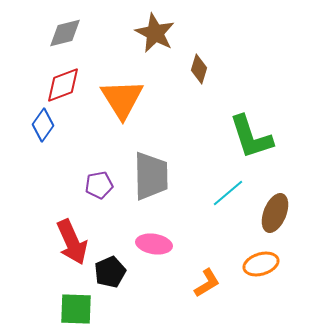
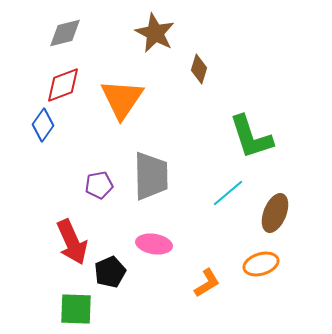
orange triangle: rotated 6 degrees clockwise
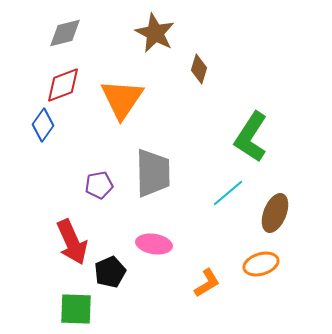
green L-shape: rotated 51 degrees clockwise
gray trapezoid: moved 2 px right, 3 px up
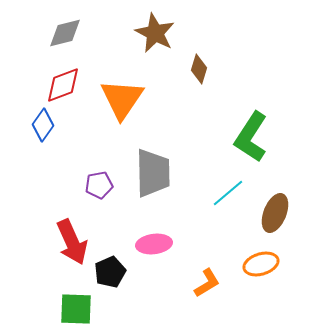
pink ellipse: rotated 16 degrees counterclockwise
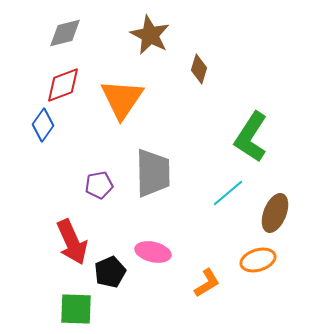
brown star: moved 5 px left, 2 px down
pink ellipse: moved 1 px left, 8 px down; rotated 20 degrees clockwise
orange ellipse: moved 3 px left, 4 px up
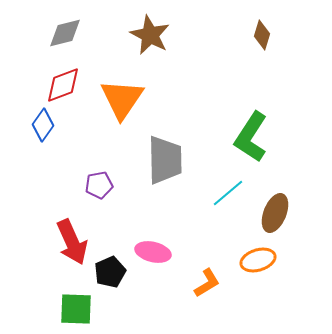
brown diamond: moved 63 px right, 34 px up
gray trapezoid: moved 12 px right, 13 px up
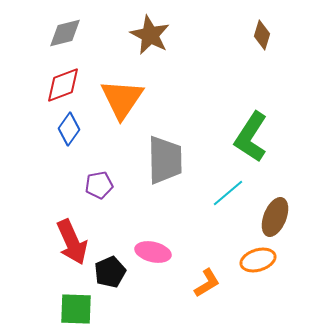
blue diamond: moved 26 px right, 4 px down
brown ellipse: moved 4 px down
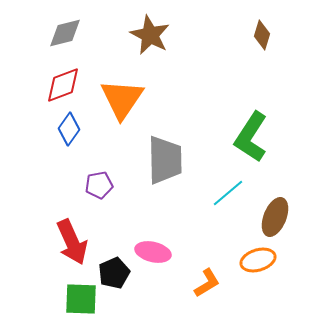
black pentagon: moved 4 px right, 1 px down
green square: moved 5 px right, 10 px up
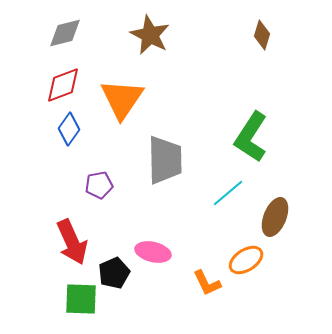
orange ellipse: moved 12 px left; rotated 16 degrees counterclockwise
orange L-shape: rotated 96 degrees clockwise
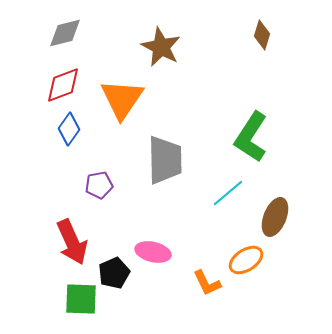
brown star: moved 11 px right, 12 px down
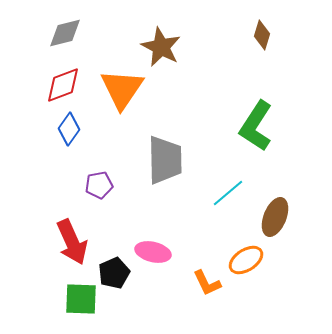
orange triangle: moved 10 px up
green L-shape: moved 5 px right, 11 px up
